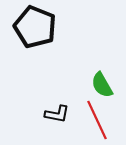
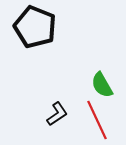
black L-shape: rotated 45 degrees counterclockwise
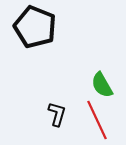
black L-shape: rotated 40 degrees counterclockwise
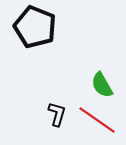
red line: rotated 30 degrees counterclockwise
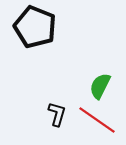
green semicircle: moved 2 px left, 1 px down; rotated 56 degrees clockwise
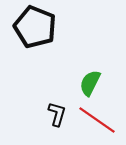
green semicircle: moved 10 px left, 3 px up
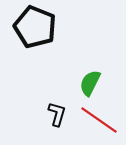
red line: moved 2 px right
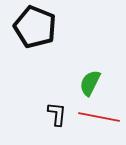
black L-shape: rotated 10 degrees counterclockwise
red line: moved 3 px up; rotated 24 degrees counterclockwise
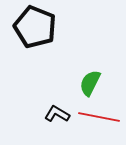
black L-shape: rotated 65 degrees counterclockwise
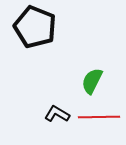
green semicircle: moved 2 px right, 2 px up
red line: rotated 12 degrees counterclockwise
